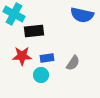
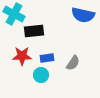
blue semicircle: moved 1 px right
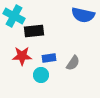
cyan cross: moved 2 px down
blue rectangle: moved 2 px right
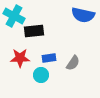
red star: moved 2 px left, 2 px down
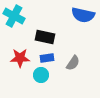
black rectangle: moved 11 px right, 6 px down; rotated 18 degrees clockwise
blue rectangle: moved 2 px left
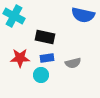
gray semicircle: rotated 42 degrees clockwise
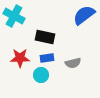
blue semicircle: moved 1 px right; rotated 130 degrees clockwise
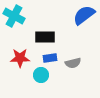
black rectangle: rotated 12 degrees counterclockwise
blue rectangle: moved 3 px right
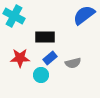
blue rectangle: rotated 32 degrees counterclockwise
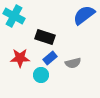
black rectangle: rotated 18 degrees clockwise
